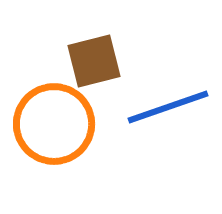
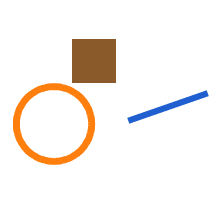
brown square: rotated 14 degrees clockwise
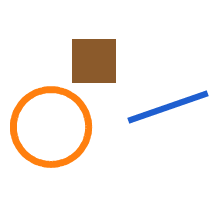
orange circle: moved 3 px left, 3 px down
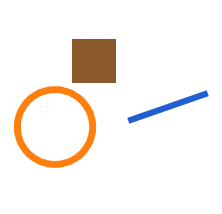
orange circle: moved 4 px right
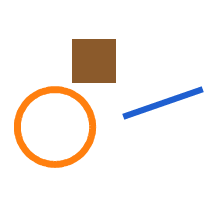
blue line: moved 5 px left, 4 px up
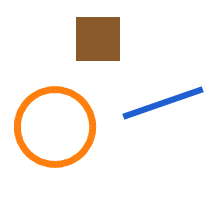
brown square: moved 4 px right, 22 px up
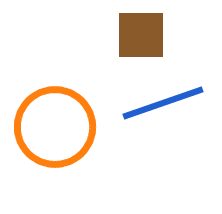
brown square: moved 43 px right, 4 px up
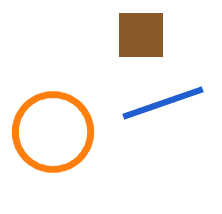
orange circle: moved 2 px left, 5 px down
